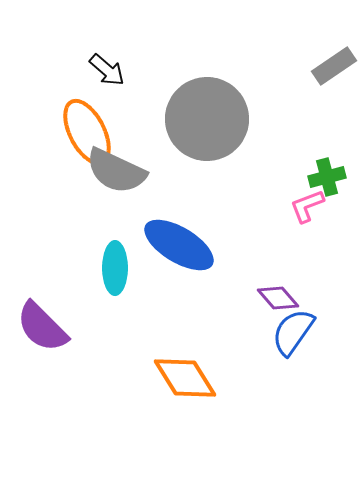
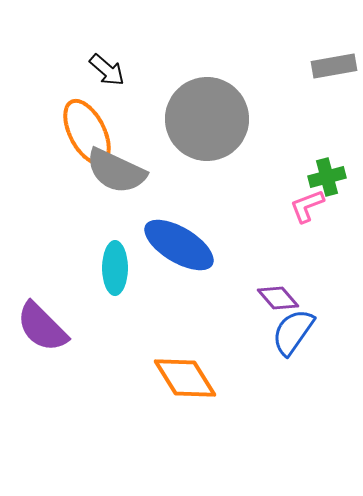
gray rectangle: rotated 24 degrees clockwise
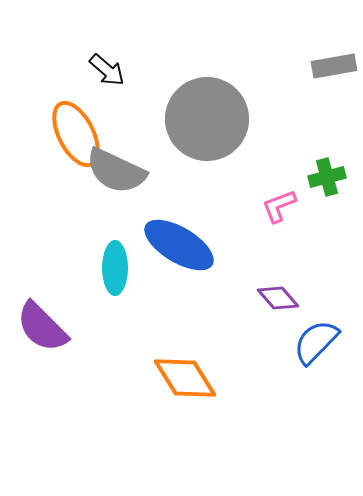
orange ellipse: moved 11 px left, 2 px down
pink L-shape: moved 28 px left
blue semicircle: moved 23 px right, 10 px down; rotated 9 degrees clockwise
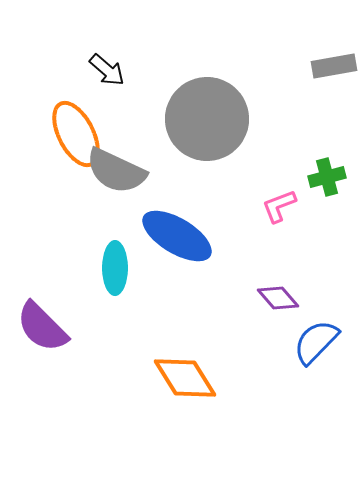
blue ellipse: moved 2 px left, 9 px up
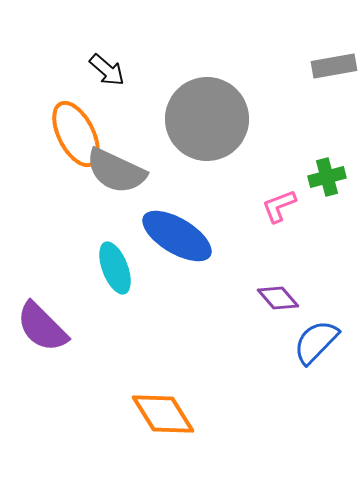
cyan ellipse: rotated 21 degrees counterclockwise
orange diamond: moved 22 px left, 36 px down
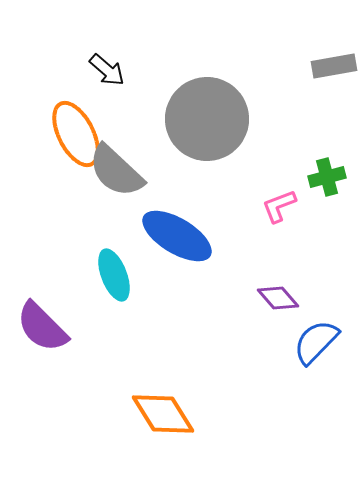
gray semicircle: rotated 18 degrees clockwise
cyan ellipse: moved 1 px left, 7 px down
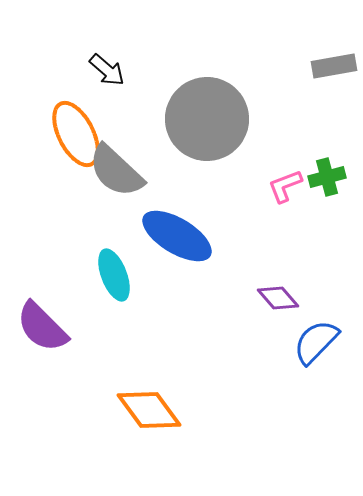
pink L-shape: moved 6 px right, 20 px up
orange diamond: moved 14 px left, 4 px up; rotated 4 degrees counterclockwise
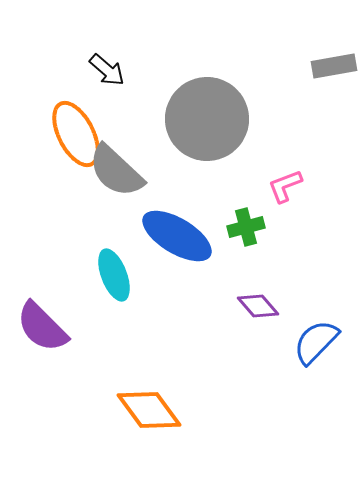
green cross: moved 81 px left, 50 px down
purple diamond: moved 20 px left, 8 px down
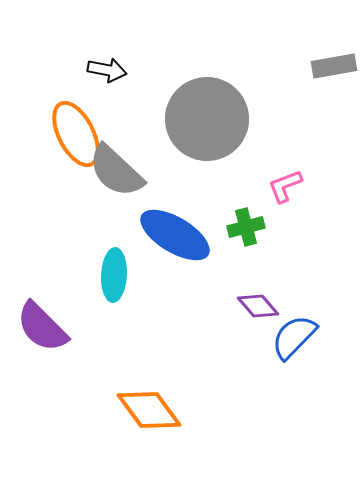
black arrow: rotated 30 degrees counterclockwise
blue ellipse: moved 2 px left, 1 px up
cyan ellipse: rotated 24 degrees clockwise
blue semicircle: moved 22 px left, 5 px up
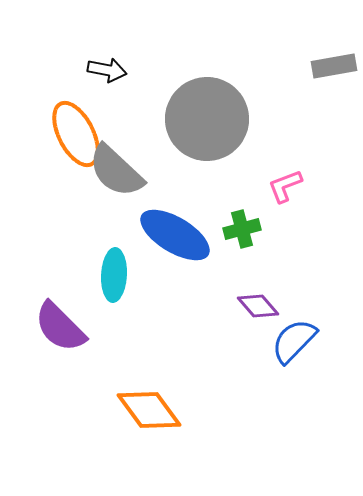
green cross: moved 4 px left, 2 px down
purple semicircle: moved 18 px right
blue semicircle: moved 4 px down
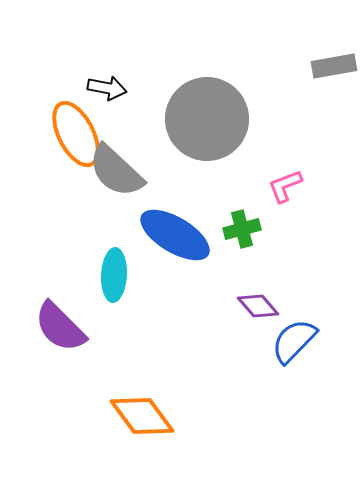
black arrow: moved 18 px down
orange diamond: moved 7 px left, 6 px down
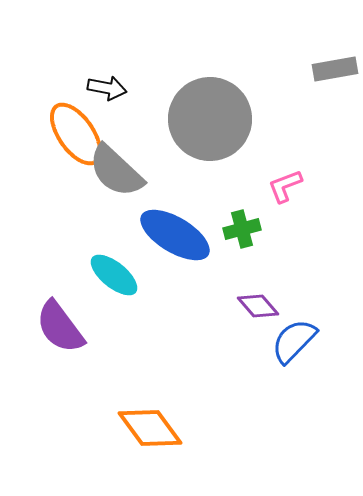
gray rectangle: moved 1 px right, 3 px down
gray circle: moved 3 px right
orange ellipse: rotated 8 degrees counterclockwise
cyan ellipse: rotated 54 degrees counterclockwise
purple semicircle: rotated 8 degrees clockwise
orange diamond: moved 8 px right, 12 px down
